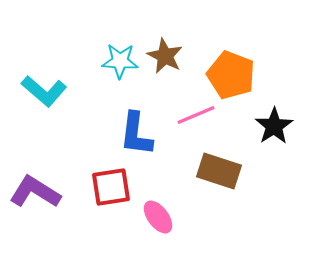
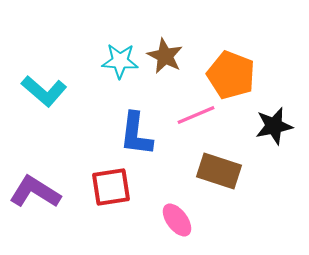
black star: rotated 21 degrees clockwise
pink ellipse: moved 19 px right, 3 px down
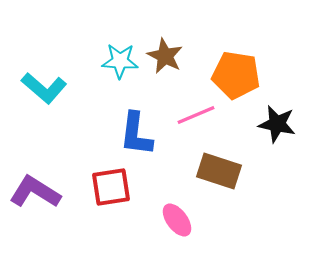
orange pentagon: moved 5 px right; rotated 12 degrees counterclockwise
cyan L-shape: moved 3 px up
black star: moved 3 px right, 2 px up; rotated 24 degrees clockwise
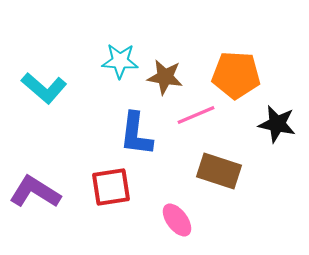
brown star: moved 21 px down; rotated 18 degrees counterclockwise
orange pentagon: rotated 6 degrees counterclockwise
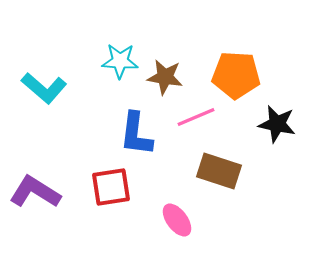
pink line: moved 2 px down
